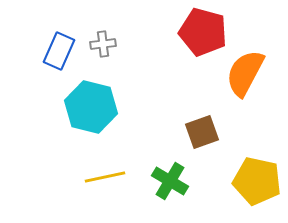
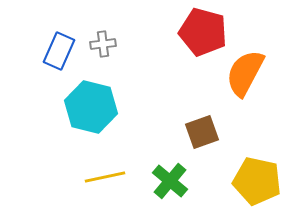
green cross: rotated 9 degrees clockwise
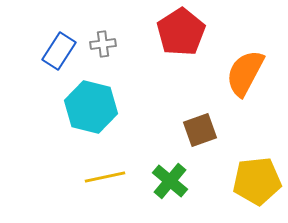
red pentagon: moved 22 px left; rotated 24 degrees clockwise
blue rectangle: rotated 9 degrees clockwise
brown square: moved 2 px left, 2 px up
yellow pentagon: rotated 18 degrees counterclockwise
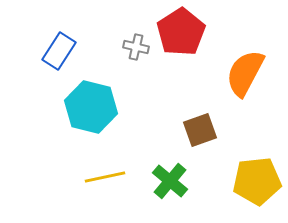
gray cross: moved 33 px right, 3 px down; rotated 20 degrees clockwise
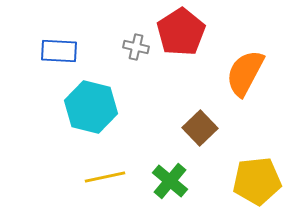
blue rectangle: rotated 60 degrees clockwise
brown square: moved 2 px up; rotated 24 degrees counterclockwise
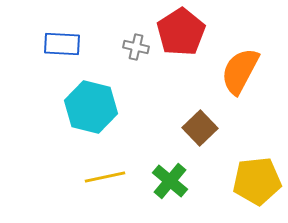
blue rectangle: moved 3 px right, 7 px up
orange semicircle: moved 5 px left, 2 px up
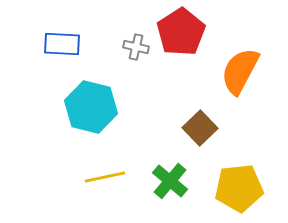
yellow pentagon: moved 18 px left, 7 px down
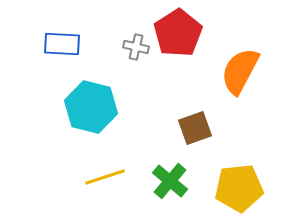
red pentagon: moved 3 px left, 1 px down
brown square: moved 5 px left; rotated 24 degrees clockwise
yellow line: rotated 6 degrees counterclockwise
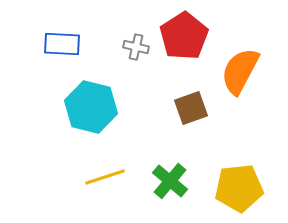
red pentagon: moved 6 px right, 3 px down
brown square: moved 4 px left, 20 px up
